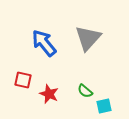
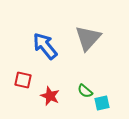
blue arrow: moved 1 px right, 3 px down
red star: moved 1 px right, 2 px down
cyan square: moved 2 px left, 3 px up
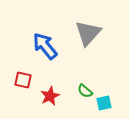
gray triangle: moved 5 px up
red star: rotated 24 degrees clockwise
cyan square: moved 2 px right
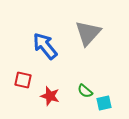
red star: rotated 30 degrees counterclockwise
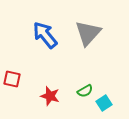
blue arrow: moved 11 px up
red square: moved 11 px left, 1 px up
green semicircle: rotated 70 degrees counterclockwise
cyan square: rotated 21 degrees counterclockwise
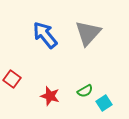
red square: rotated 24 degrees clockwise
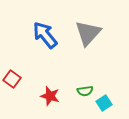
green semicircle: rotated 21 degrees clockwise
